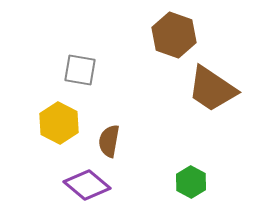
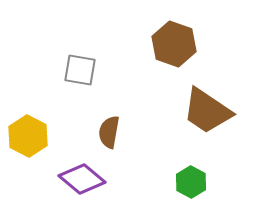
brown hexagon: moved 9 px down
brown trapezoid: moved 5 px left, 22 px down
yellow hexagon: moved 31 px left, 13 px down
brown semicircle: moved 9 px up
purple diamond: moved 5 px left, 6 px up
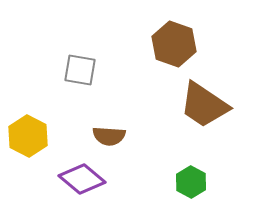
brown trapezoid: moved 3 px left, 6 px up
brown semicircle: moved 4 px down; rotated 96 degrees counterclockwise
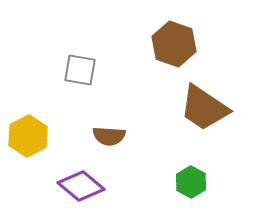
brown trapezoid: moved 3 px down
yellow hexagon: rotated 6 degrees clockwise
purple diamond: moved 1 px left, 7 px down
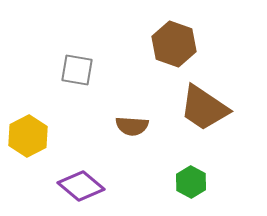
gray square: moved 3 px left
brown semicircle: moved 23 px right, 10 px up
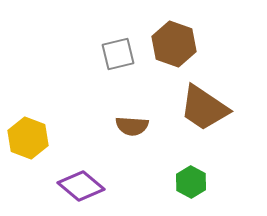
gray square: moved 41 px right, 16 px up; rotated 24 degrees counterclockwise
yellow hexagon: moved 2 px down; rotated 12 degrees counterclockwise
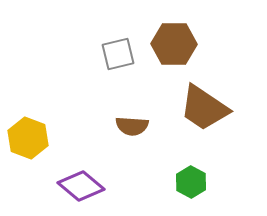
brown hexagon: rotated 18 degrees counterclockwise
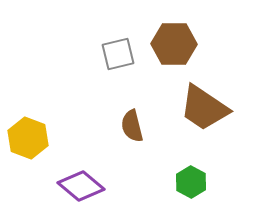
brown semicircle: rotated 72 degrees clockwise
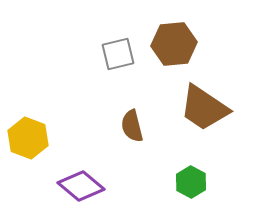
brown hexagon: rotated 6 degrees counterclockwise
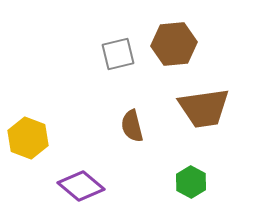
brown trapezoid: rotated 42 degrees counterclockwise
